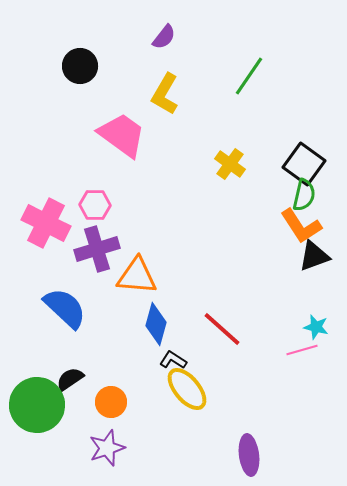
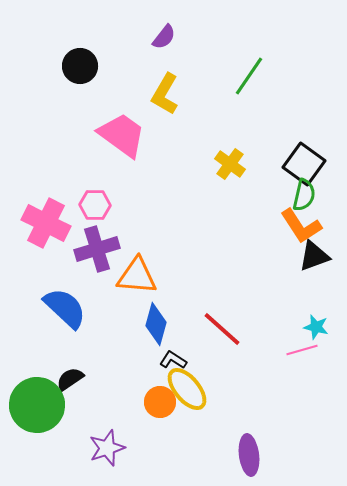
orange circle: moved 49 px right
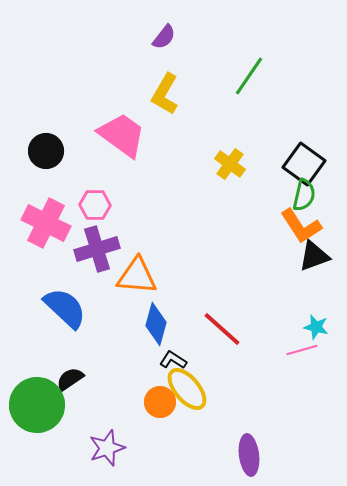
black circle: moved 34 px left, 85 px down
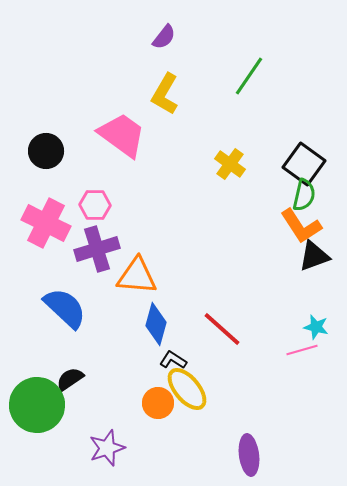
orange circle: moved 2 px left, 1 px down
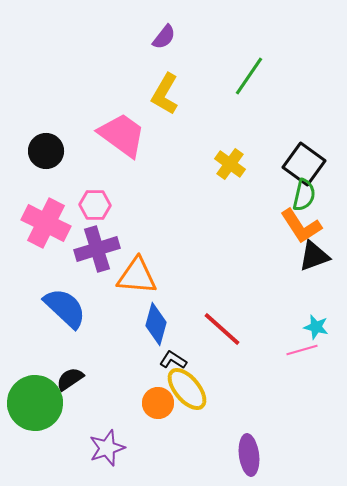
green circle: moved 2 px left, 2 px up
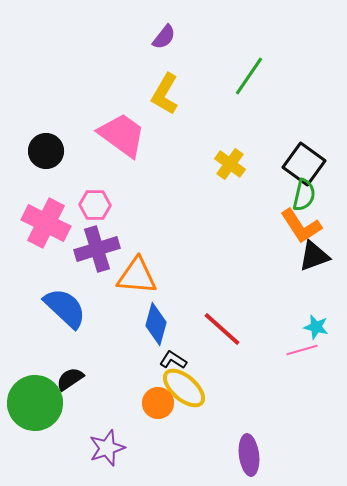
yellow ellipse: moved 3 px left, 1 px up; rotated 9 degrees counterclockwise
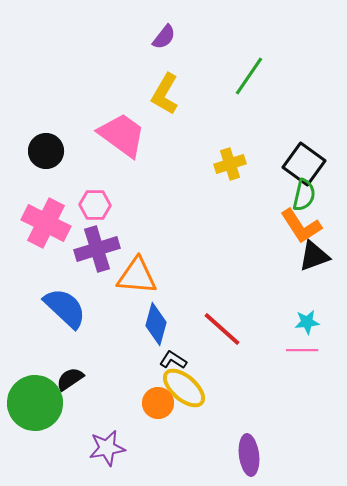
yellow cross: rotated 36 degrees clockwise
cyan star: moved 9 px left, 5 px up; rotated 20 degrees counterclockwise
pink line: rotated 16 degrees clockwise
purple star: rotated 9 degrees clockwise
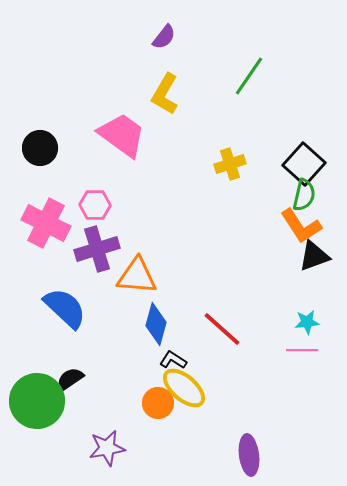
black circle: moved 6 px left, 3 px up
black square: rotated 6 degrees clockwise
green circle: moved 2 px right, 2 px up
